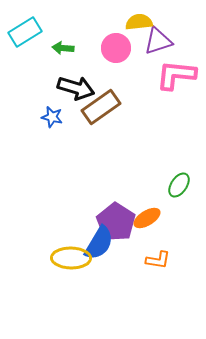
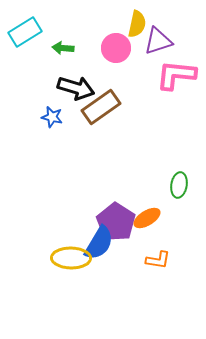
yellow semicircle: moved 2 px left, 2 px down; rotated 108 degrees clockwise
green ellipse: rotated 25 degrees counterclockwise
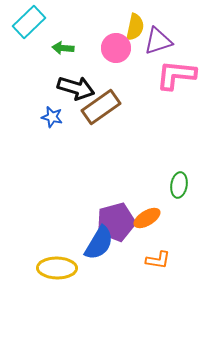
yellow semicircle: moved 2 px left, 3 px down
cyan rectangle: moved 4 px right, 10 px up; rotated 12 degrees counterclockwise
purple pentagon: rotated 24 degrees clockwise
yellow ellipse: moved 14 px left, 10 px down
